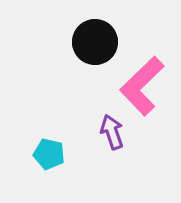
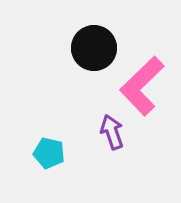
black circle: moved 1 px left, 6 px down
cyan pentagon: moved 1 px up
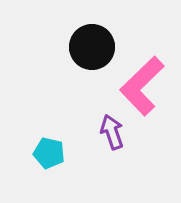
black circle: moved 2 px left, 1 px up
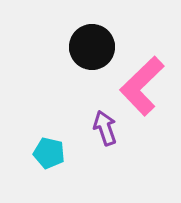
purple arrow: moved 7 px left, 4 px up
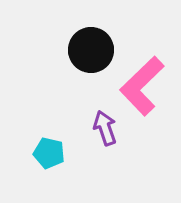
black circle: moved 1 px left, 3 px down
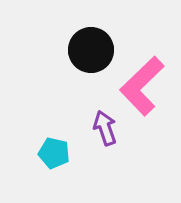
cyan pentagon: moved 5 px right
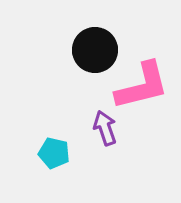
black circle: moved 4 px right
pink L-shape: rotated 150 degrees counterclockwise
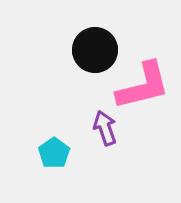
pink L-shape: moved 1 px right
cyan pentagon: rotated 24 degrees clockwise
